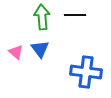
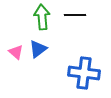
blue triangle: moved 2 px left; rotated 30 degrees clockwise
blue cross: moved 2 px left, 1 px down
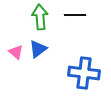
green arrow: moved 2 px left
